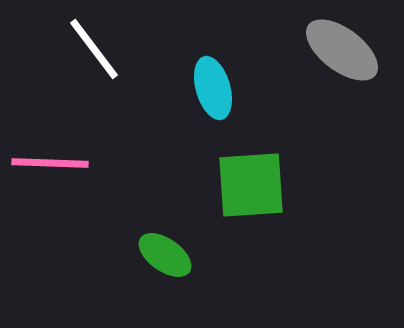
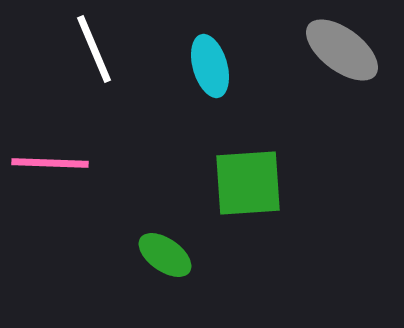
white line: rotated 14 degrees clockwise
cyan ellipse: moved 3 px left, 22 px up
green square: moved 3 px left, 2 px up
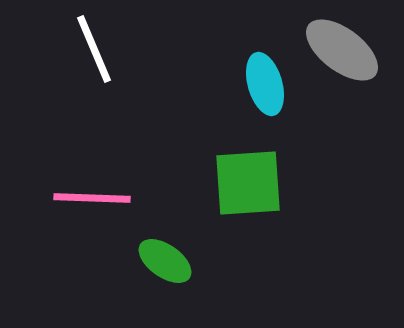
cyan ellipse: moved 55 px right, 18 px down
pink line: moved 42 px right, 35 px down
green ellipse: moved 6 px down
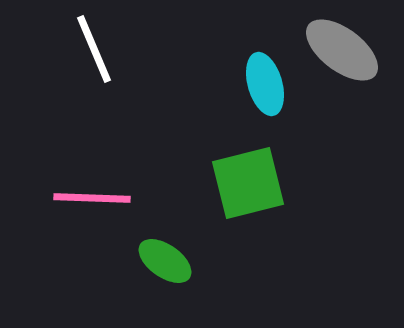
green square: rotated 10 degrees counterclockwise
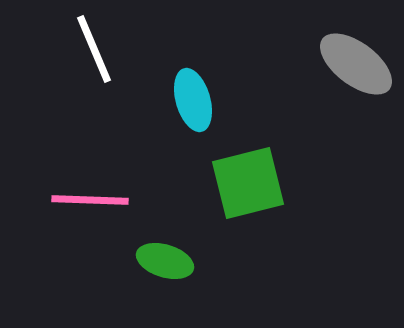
gray ellipse: moved 14 px right, 14 px down
cyan ellipse: moved 72 px left, 16 px down
pink line: moved 2 px left, 2 px down
green ellipse: rotated 18 degrees counterclockwise
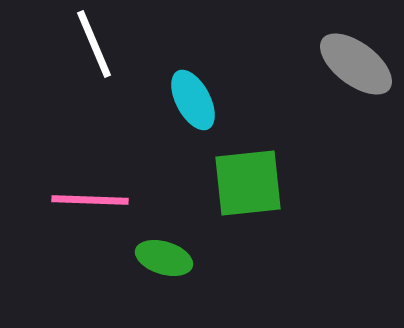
white line: moved 5 px up
cyan ellipse: rotated 12 degrees counterclockwise
green square: rotated 8 degrees clockwise
green ellipse: moved 1 px left, 3 px up
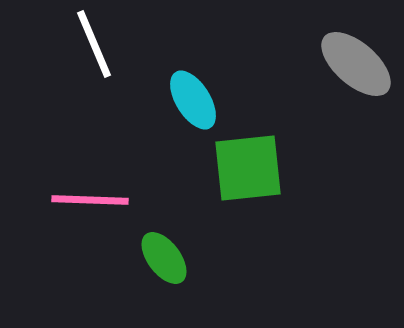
gray ellipse: rotated 4 degrees clockwise
cyan ellipse: rotated 4 degrees counterclockwise
green square: moved 15 px up
green ellipse: rotated 36 degrees clockwise
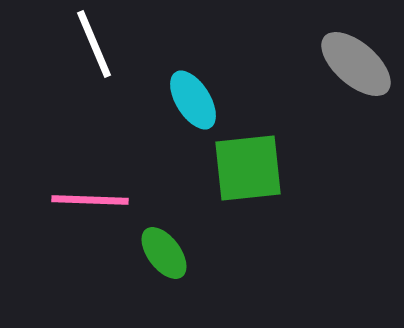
green ellipse: moved 5 px up
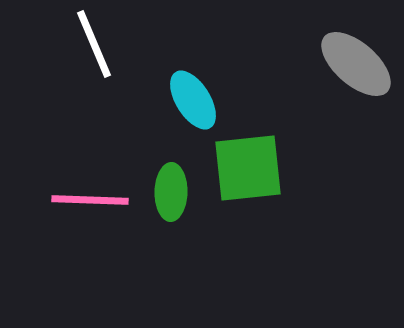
green ellipse: moved 7 px right, 61 px up; rotated 38 degrees clockwise
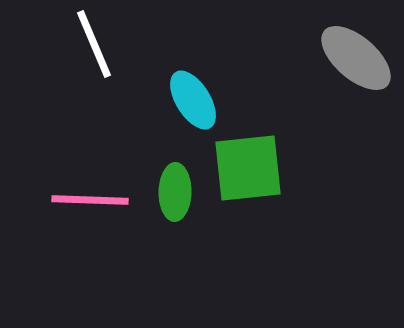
gray ellipse: moved 6 px up
green ellipse: moved 4 px right
